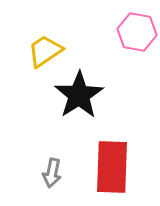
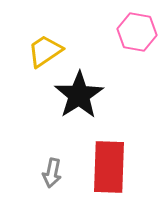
red rectangle: moved 3 px left
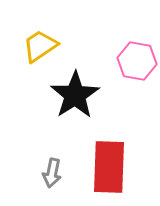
pink hexagon: moved 29 px down
yellow trapezoid: moved 5 px left, 5 px up
black star: moved 4 px left
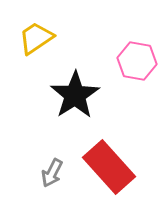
yellow trapezoid: moved 4 px left, 8 px up
red rectangle: rotated 44 degrees counterclockwise
gray arrow: rotated 16 degrees clockwise
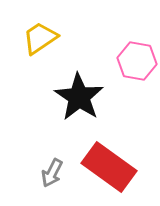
yellow trapezoid: moved 4 px right
black star: moved 4 px right, 2 px down; rotated 6 degrees counterclockwise
red rectangle: rotated 12 degrees counterclockwise
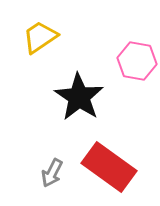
yellow trapezoid: moved 1 px up
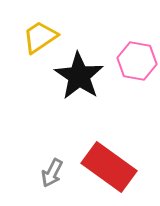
black star: moved 21 px up
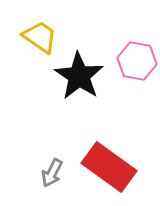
yellow trapezoid: rotated 69 degrees clockwise
